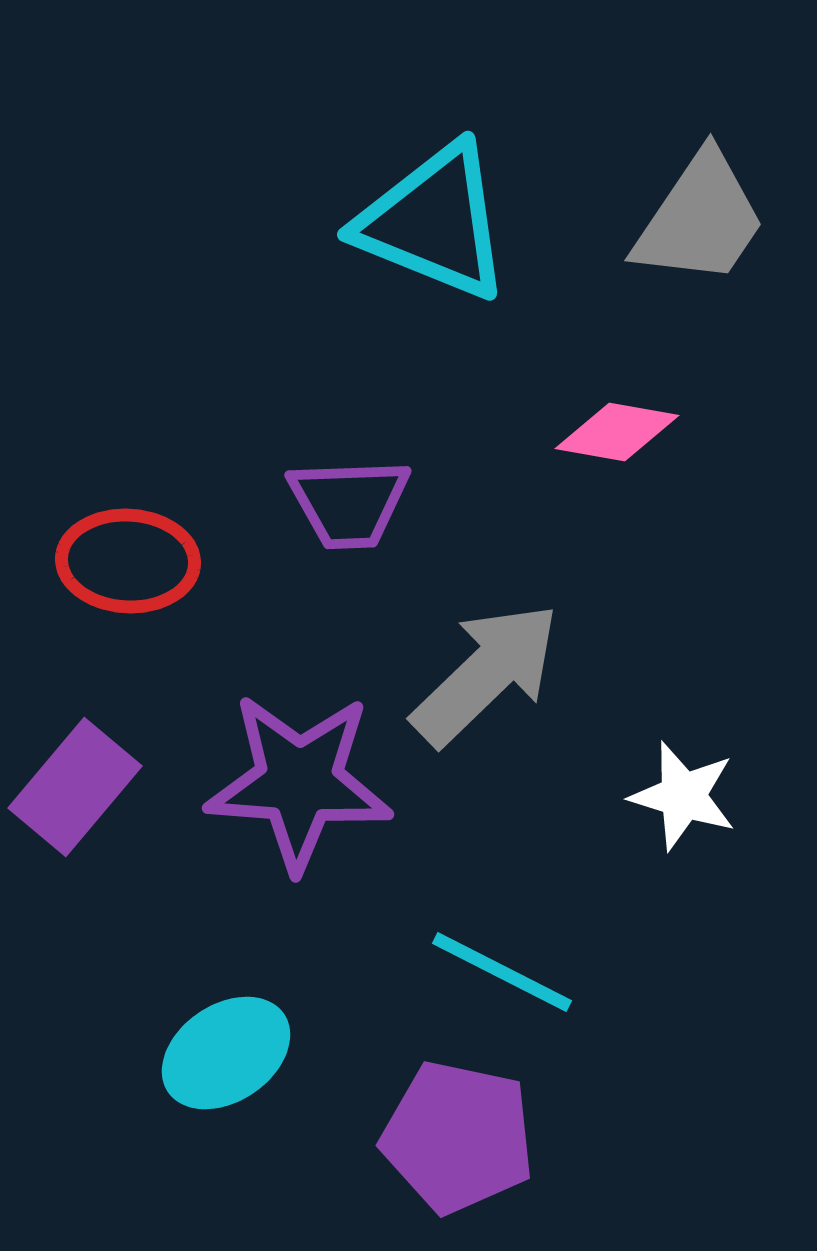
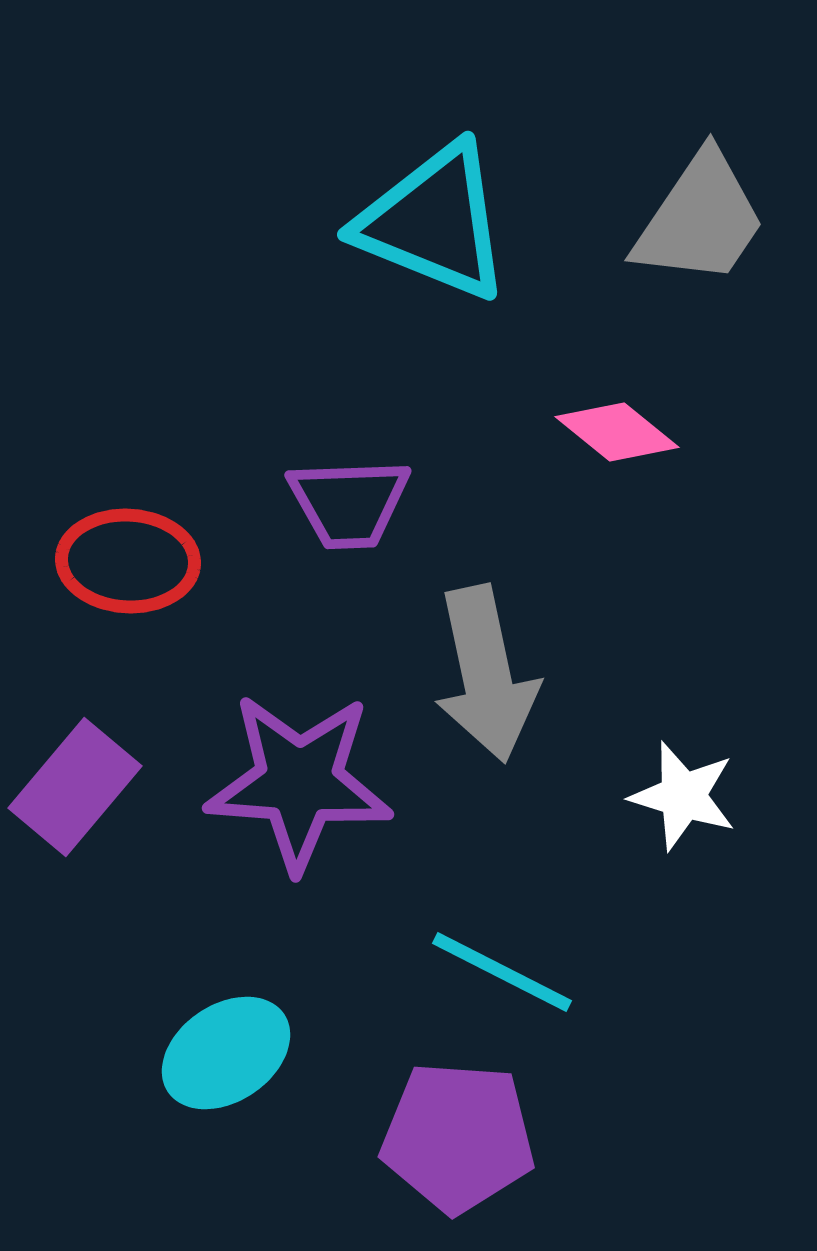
pink diamond: rotated 29 degrees clockwise
gray arrow: rotated 122 degrees clockwise
purple pentagon: rotated 8 degrees counterclockwise
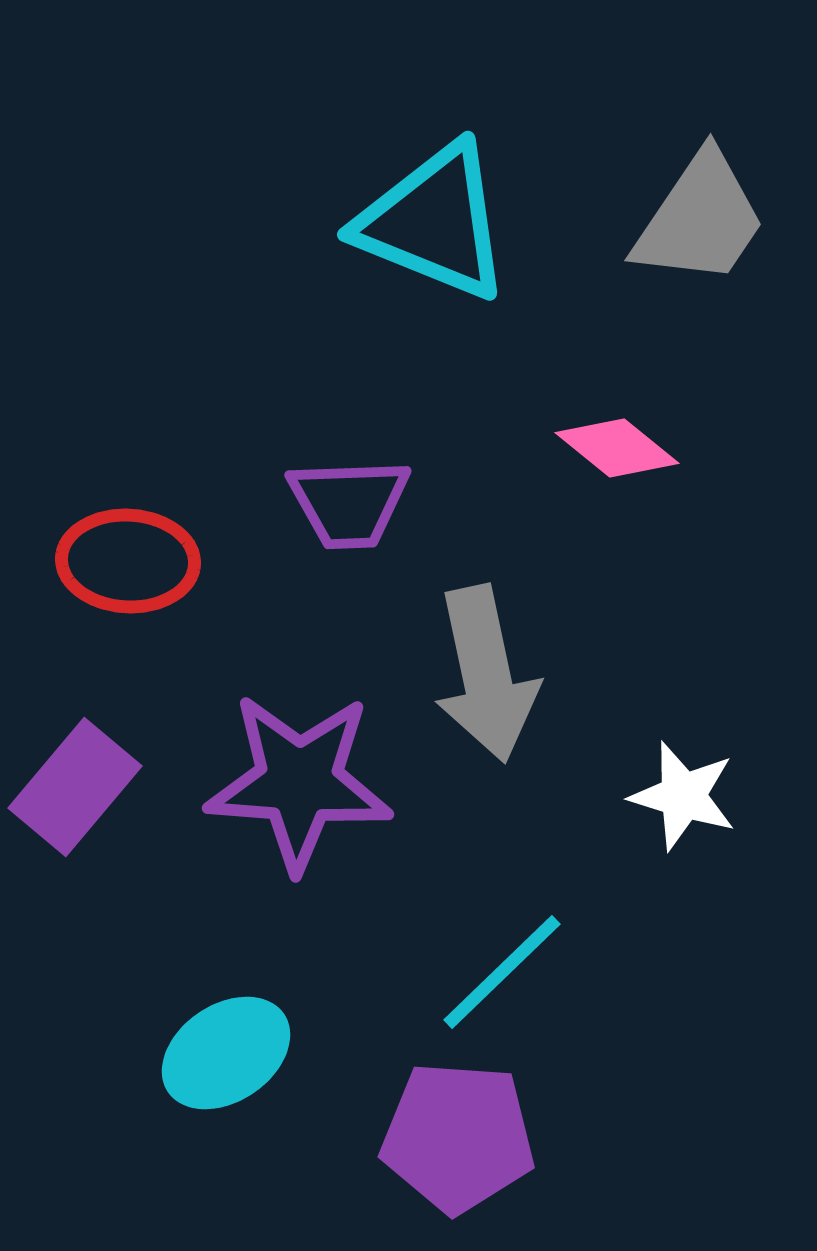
pink diamond: moved 16 px down
cyan line: rotated 71 degrees counterclockwise
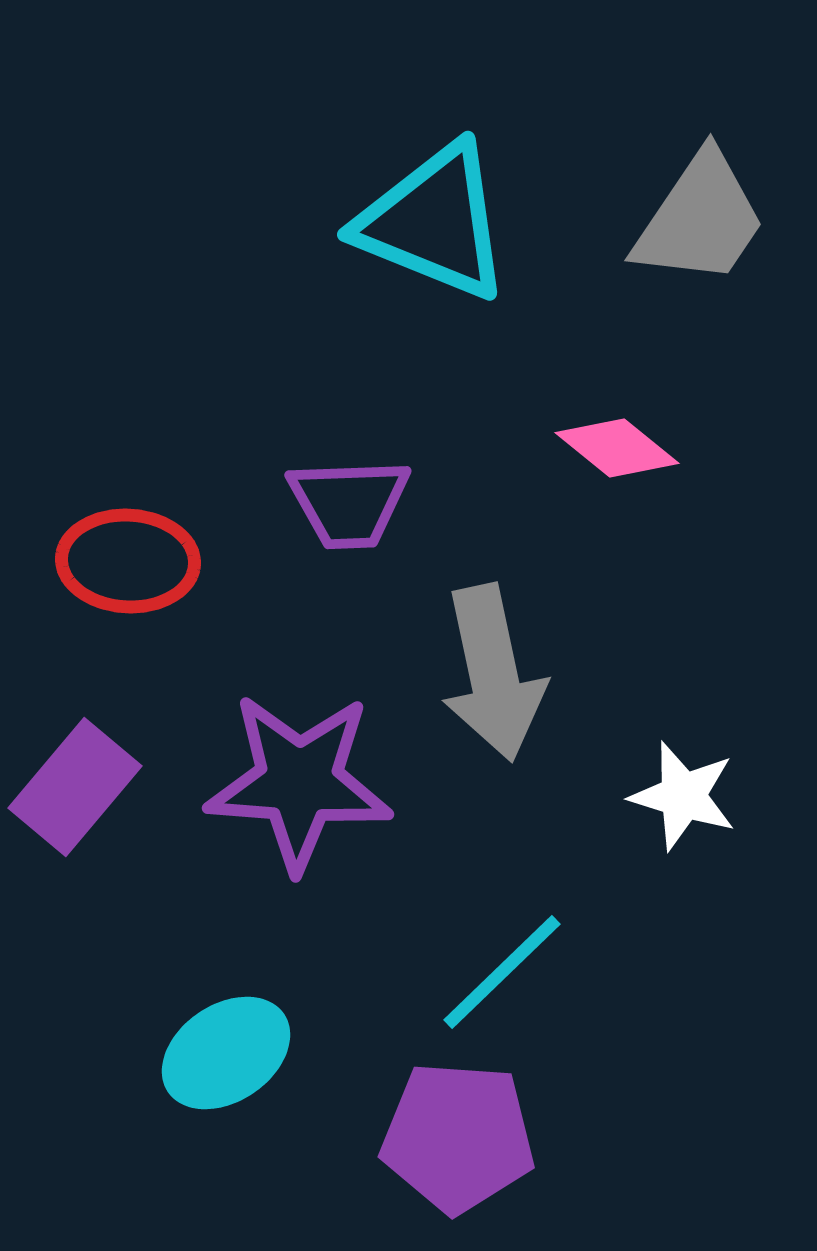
gray arrow: moved 7 px right, 1 px up
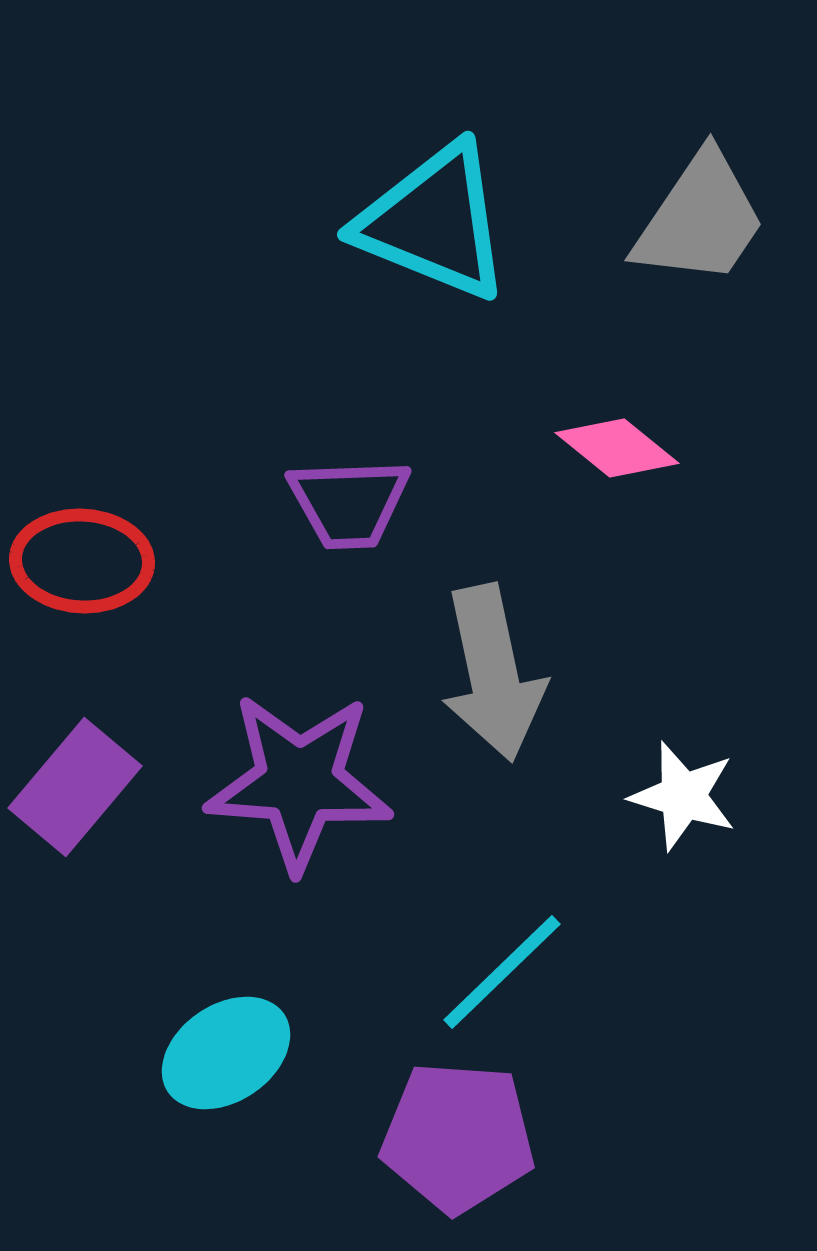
red ellipse: moved 46 px left
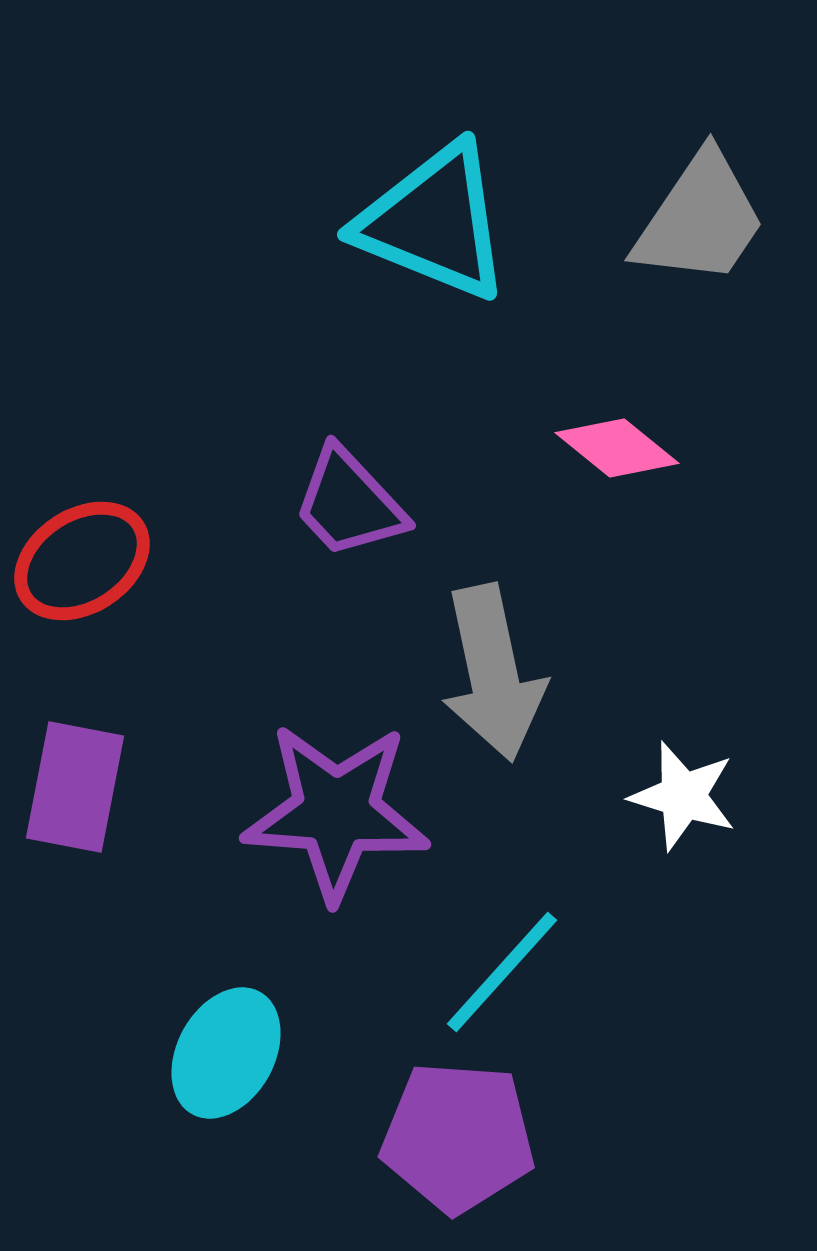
purple trapezoid: rotated 49 degrees clockwise
red ellipse: rotated 36 degrees counterclockwise
purple star: moved 37 px right, 30 px down
purple rectangle: rotated 29 degrees counterclockwise
cyan line: rotated 4 degrees counterclockwise
cyan ellipse: rotated 27 degrees counterclockwise
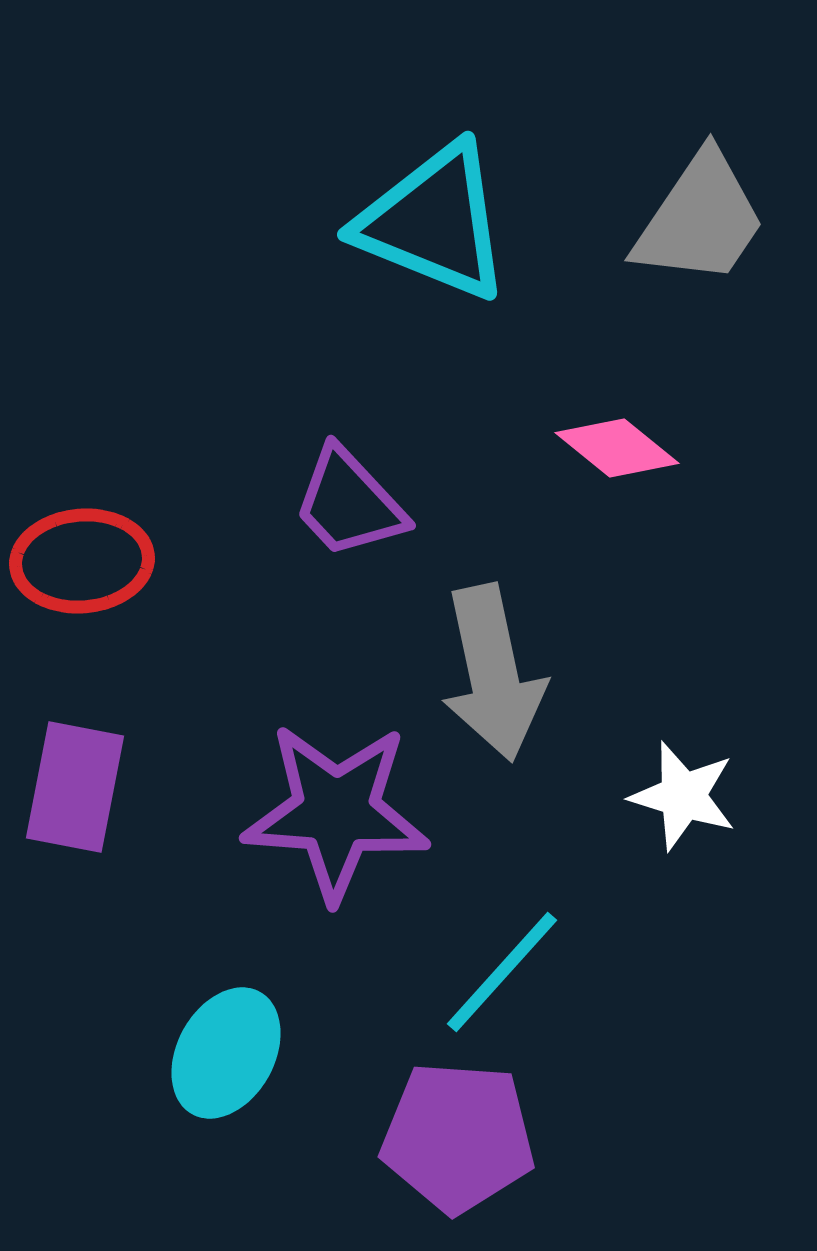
red ellipse: rotated 28 degrees clockwise
